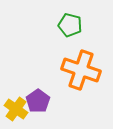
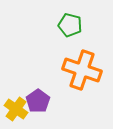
orange cross: moved 1 px right
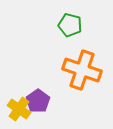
yellow cross: moved 3 px right
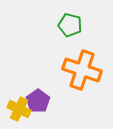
yellow cross: rotated 10 degrees counterclockwise
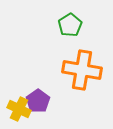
green pentagon: rotated 25 degrees clockwise
orange cross: rotated 9 degrees counterclockwise
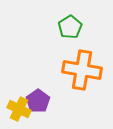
green pentagon: moved 2 px down
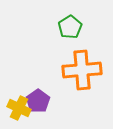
orange cross: rotated 15 degrees counterclockwise
yellow cross: moved 1 px up
